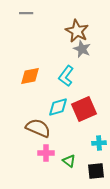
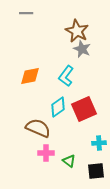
cyan diamond: rotated 20 degrees counterclockwise
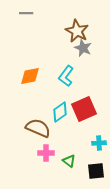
gray star: moved 1 px right, 1 px up
cyan diamond: moved 2 px right, 5 px down
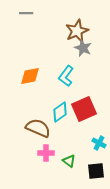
brown star: rotated 20 degrees clockwise
cyan cross: rotated 32 degrees clockwise
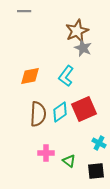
gray line: moved 2 px left, 2 px up
brown semicircle: moved 14 px up; rotated 70 degrees clockwise
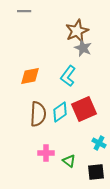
cyan L-shape: moved 2 px right
black square: moved 1 px down
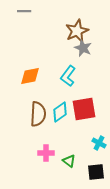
red square: rotated 15 degrees clockwise
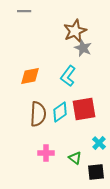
brown star: moved 2 px left
cyan cross: rotated 16 degrees clockwise
green triangle: moved 6 px right, 3 px up
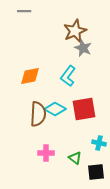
cyan diamond: moved 5 px left, 3 px up; rotated 65 degrees clockwise
cyan cross: rotated 32 degrees counterclockwise
